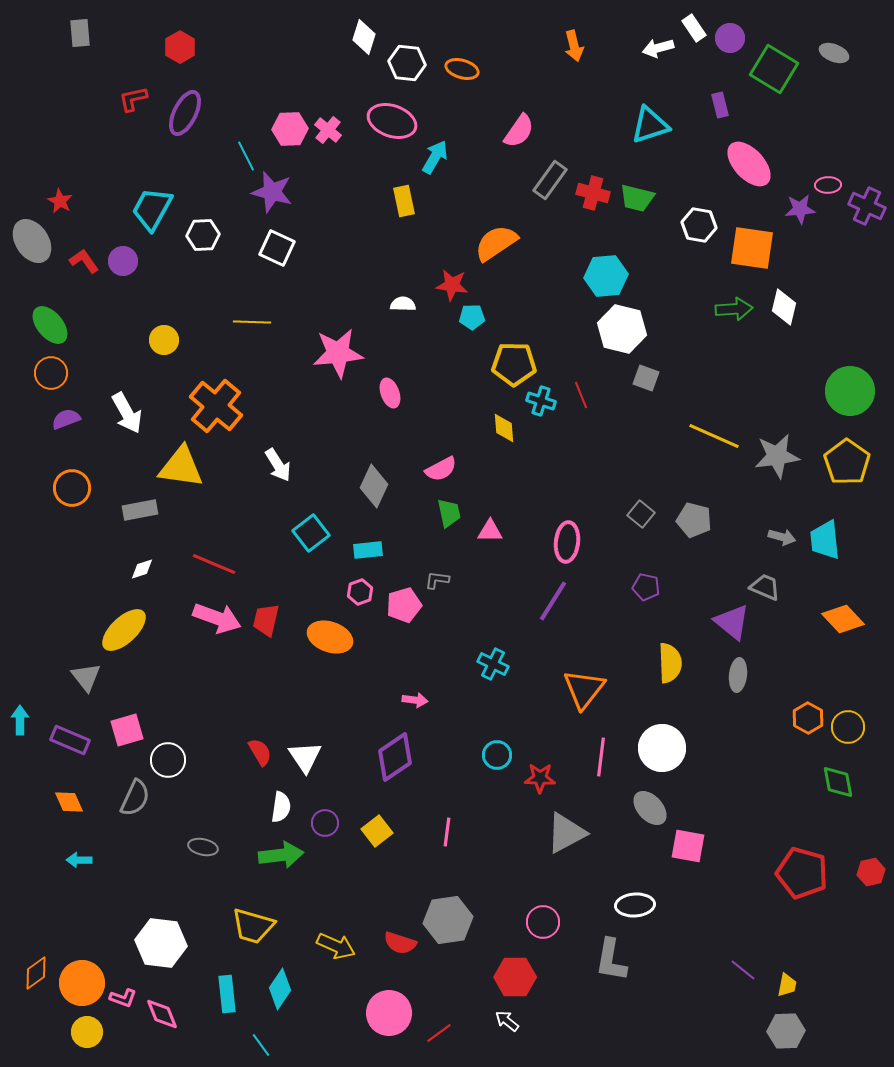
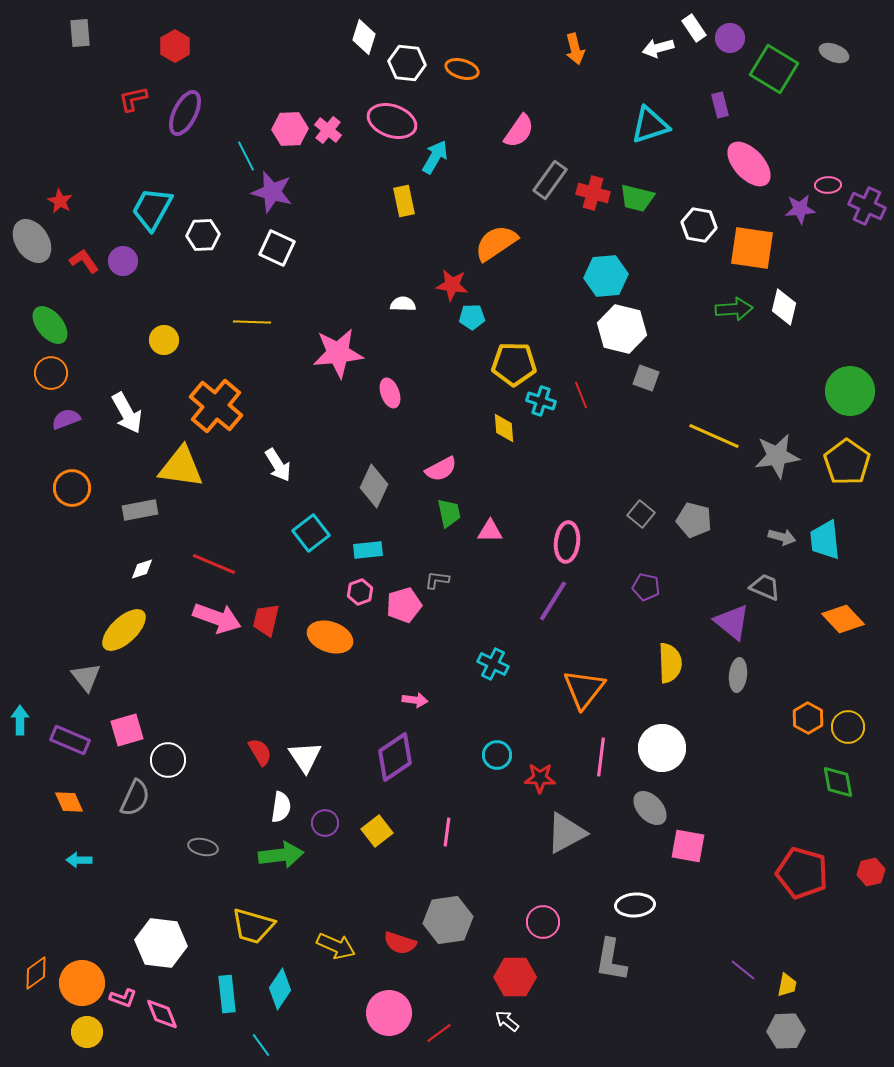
orange arrow at (574, 46): moved 1 px right, 3 px down
red hexagon at (180, 47): moved 5 px left, 1 px up
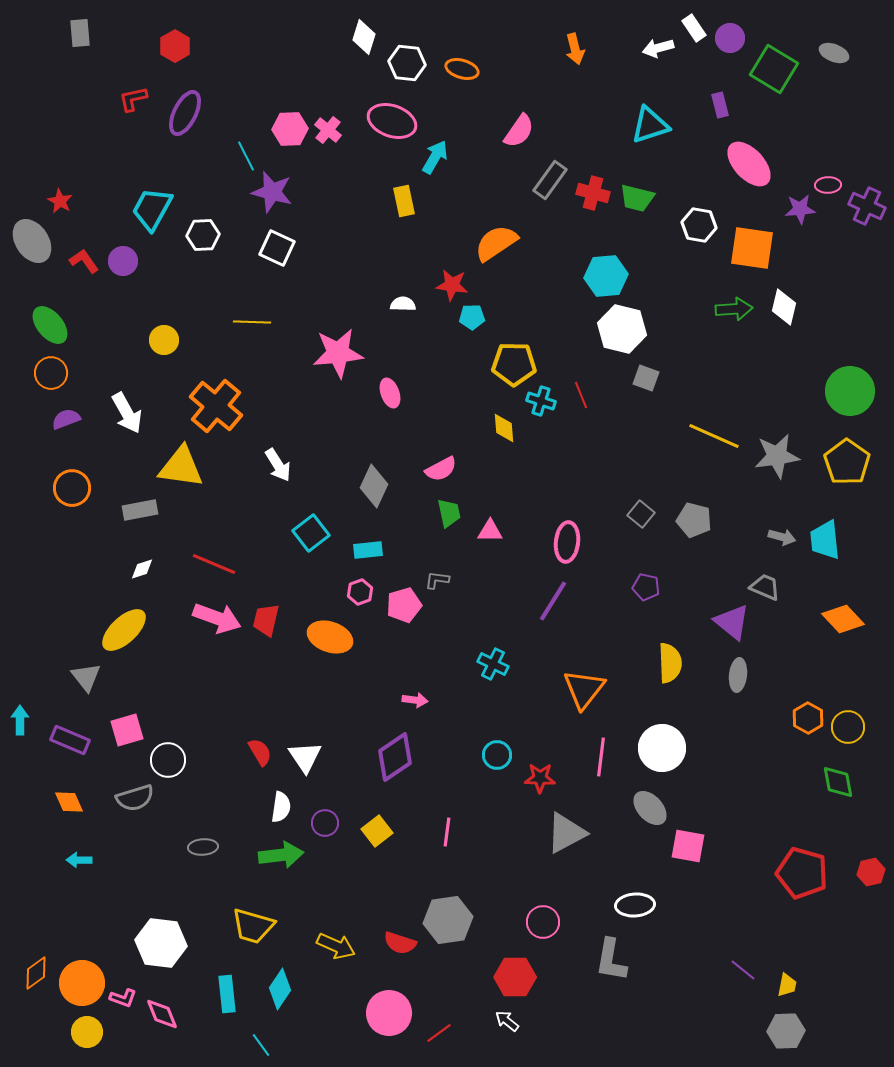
gray semicircle at (135, 798): rotated 48 degrees clockwise
gray ellipse at (203, 847): rotated 16 degrees counterclockwise
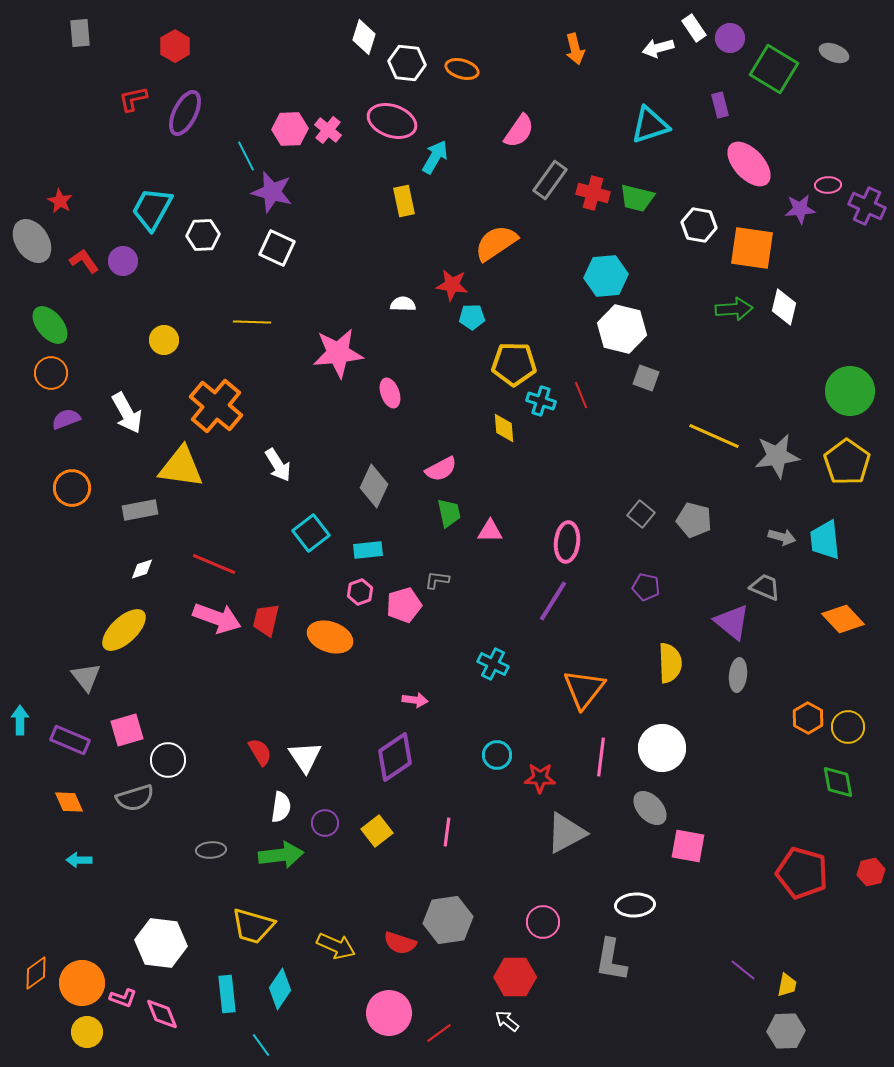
gray ellipse at (203, 847): moved 8 px right, 3 px down
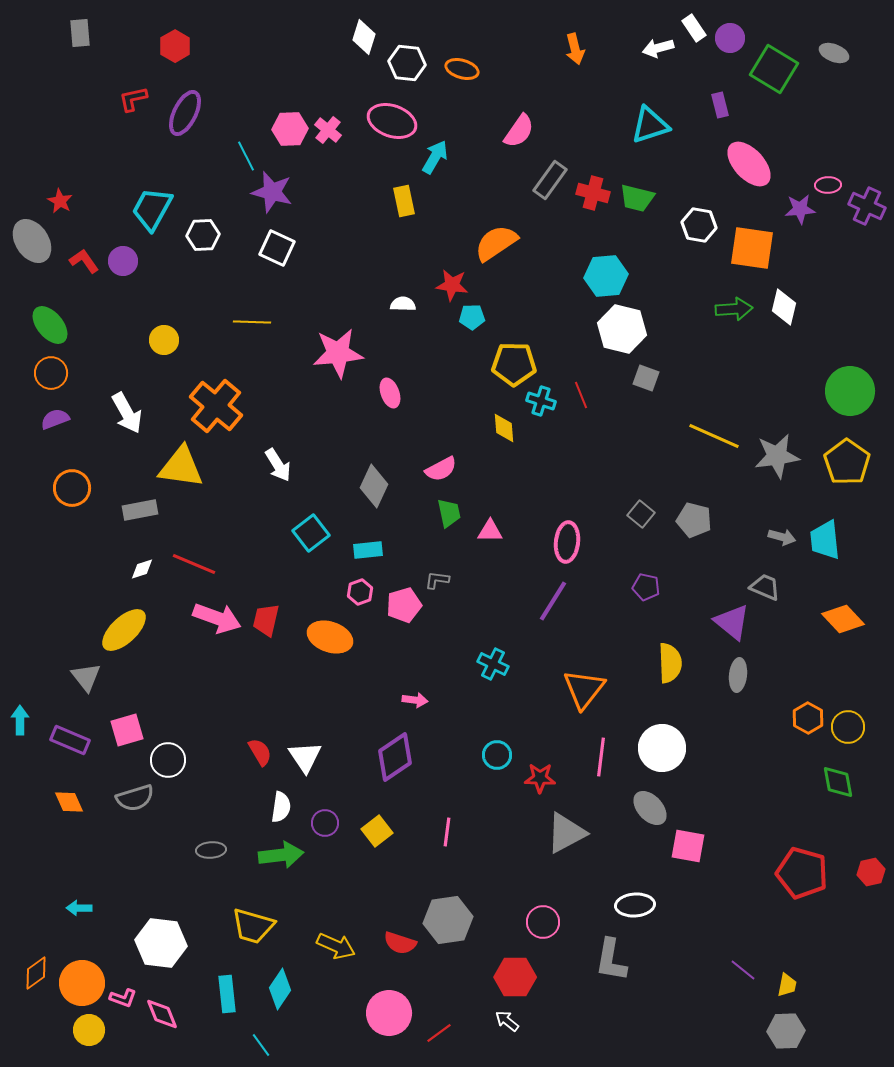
purple semicircle at (66, 419): moved 11 px left
red line at (214, 564): moved 20 px left
cyan arrow at (79, 860): moved 48 px down
yellow circle at (87, 1032): moved 2 px right, 2 px up
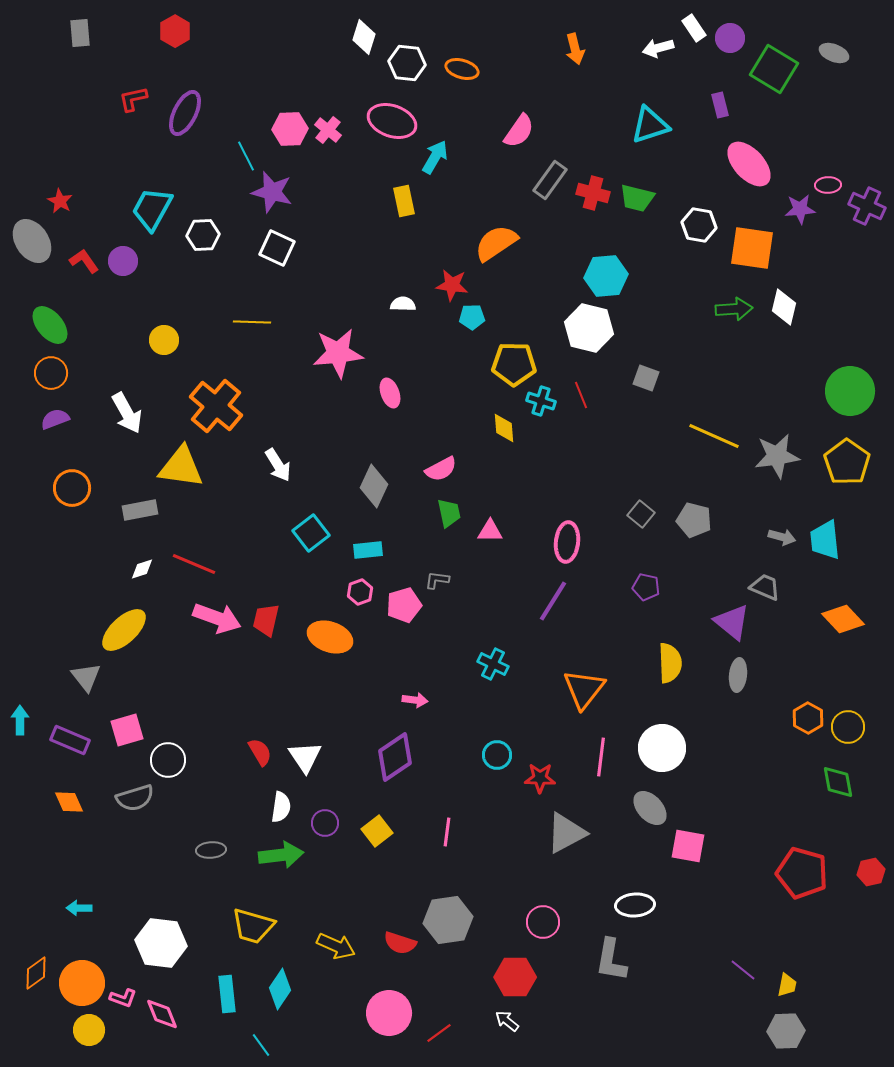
red hexagon at (175, 46): moved 15 px up
white hexagon at (622, 329): moved 33 px left, 1 px up
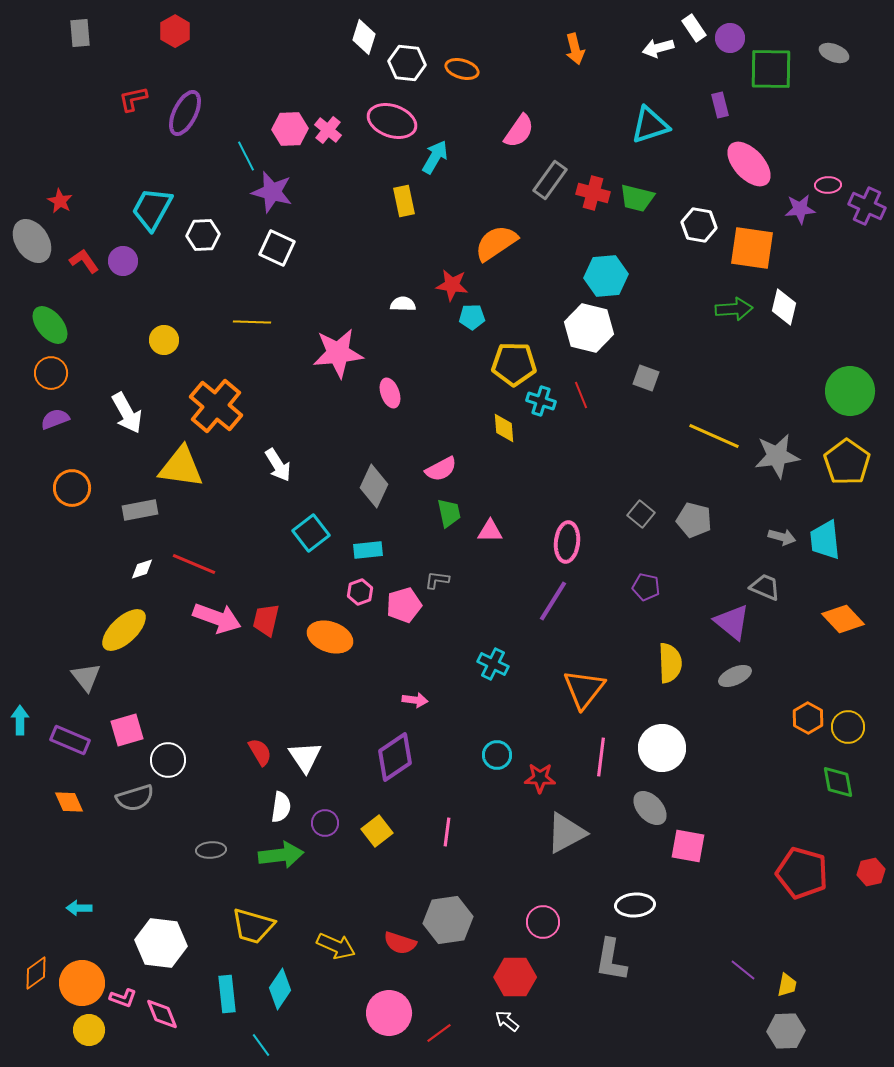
green square at (774, 69): moved 3 px left; rotated 30 degrees counterclockwise
gray ellipse at (738, 675): moved 3 px left, 1 px down; rotated 60 degrees clockwise
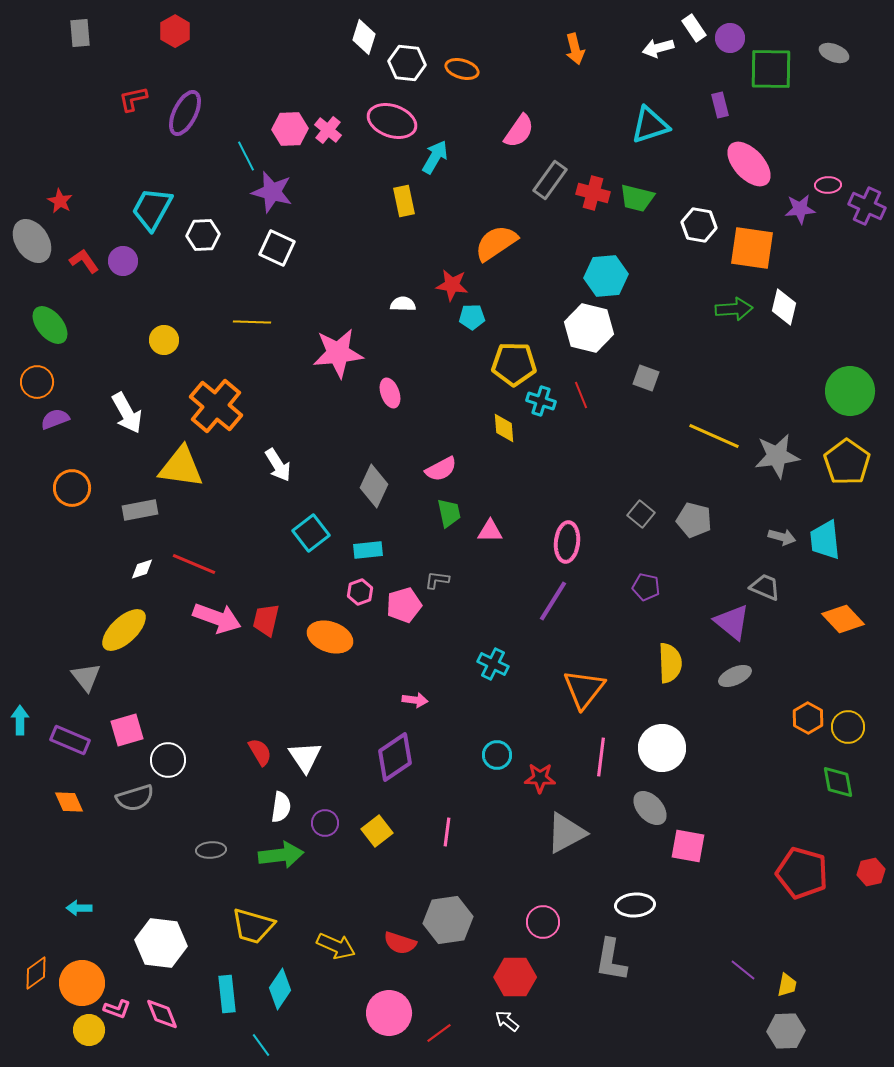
orange circle at (51, 373): moved 14 px left, 9 px down
pink L-shape at (123, 998): moved 6 px left, 11 px down
